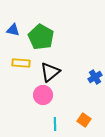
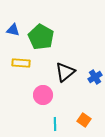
black triangle: moved 15 px right
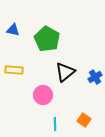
green pentagon: moved 6 px right, 2 px down
yellow rectangle: moved 7 px left, 7 px down
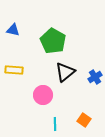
green pentagon: moved 6 px right, 2 px down
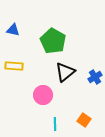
yellow rectangle: moved 4 px up
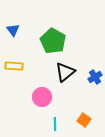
blue triangle: rotated 40 degrees clockwise
pink circle: moved 1 px left, 2 px down
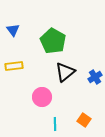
yellow rectangle: rotated 12 degrees counterclockwise
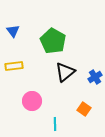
blue triangle: moved 1 px down
pink circle: moved 10 px left, 4 px down
orange square: moved 11 px up
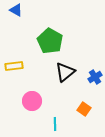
blue triangle: moved 3 px right, 21 px up; rotated 24 degrees counterclockwise
green pentagon: moved 3 px left
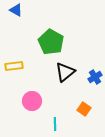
green pentagon: moved 1 px right, 1 px down
